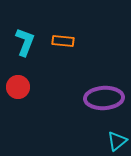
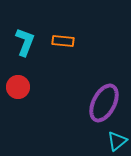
purple ellipse: moved 5 px down; rotated 60 degrees counterclockwise
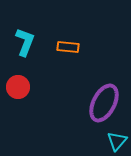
orange rectangle: moved 5 px right, 6 px down
cyan triangle: rotated 10 degrees counterclockwise
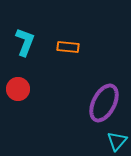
red circle: moved 2 px down
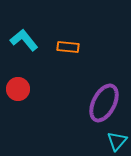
cyan L-shape: moved 1 px left, 2 px up; rotated 60 degrees counterclockwise
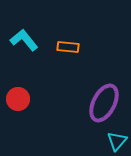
red circle: moved 10 px down
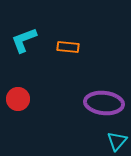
cyan L-shape: rotated 72 degrees counterclockwise
purple ellipse: rotated 69 degrees clockwise
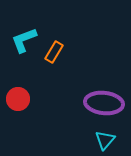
orange rectangle: moved 14 px left, 5 px down; rotated 65 degrees counterclockwise
cyan triangle: moved 12 px left, 1 px up
